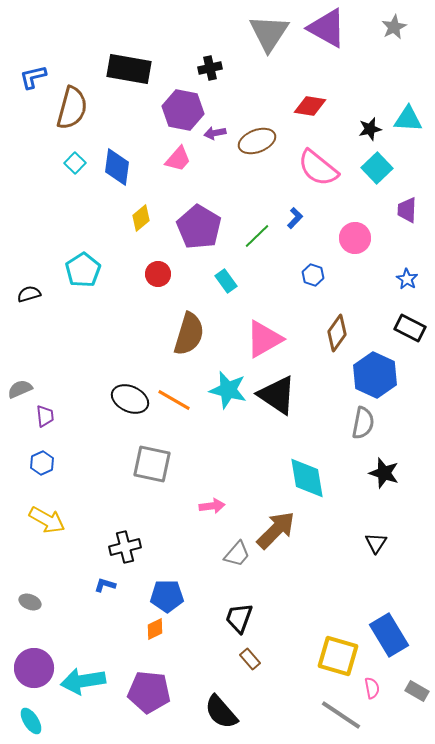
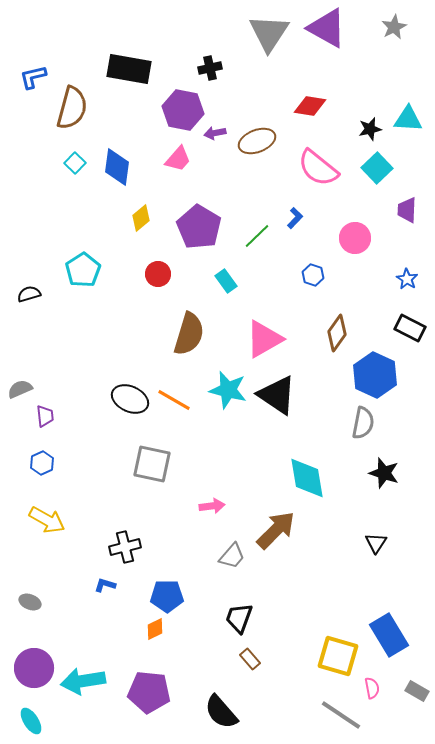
gray trapezoid at (237, 554): moved 5 px left, 2 px down
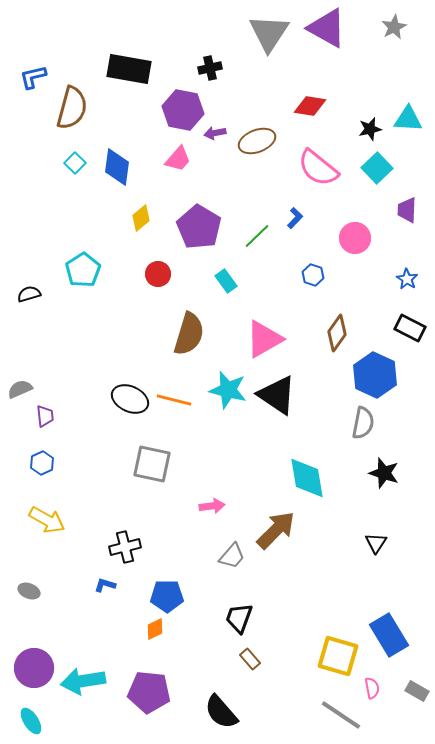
orange line at (174, 400): rotated 16 degrees counterclockwise
gray ellipse at (30, 602): moved 1 px left, 11 px up
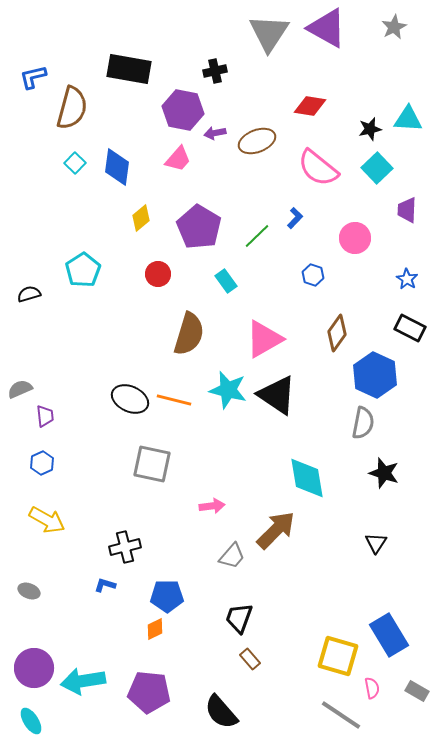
black cross at (210, 68): moved 5 px right, 3 px down
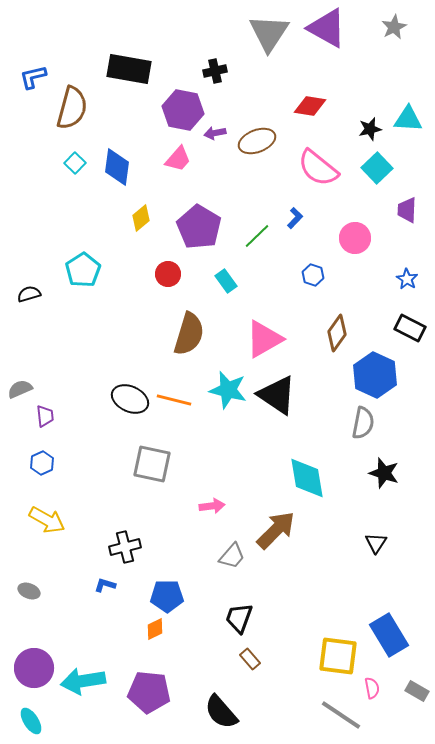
red circle at (158, 274): moved 10 px right
yellow square at (338, 656): rotated 9 degrees counterclockwise
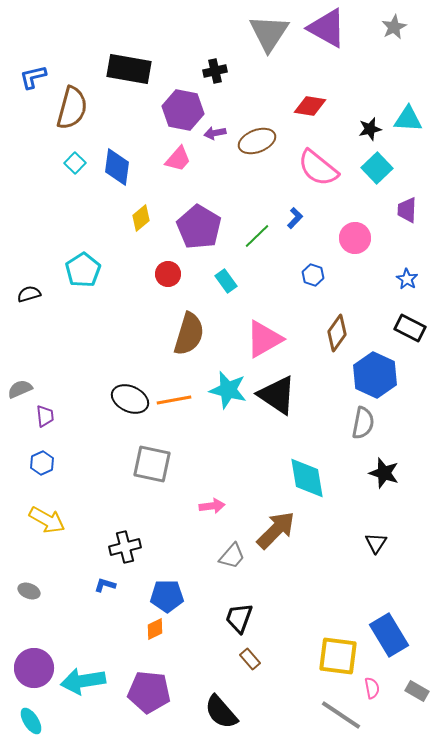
orange line at (174, 400): rotated 24 degrees counterclockwise
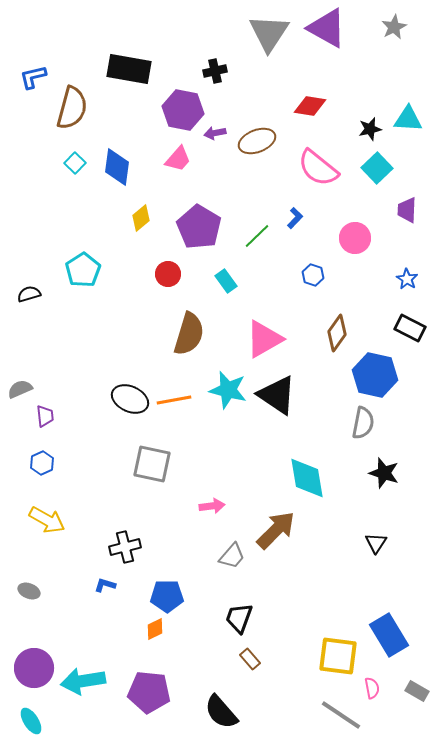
blue hexagon at (375, 375): rotated 12 degrees counterclockwise
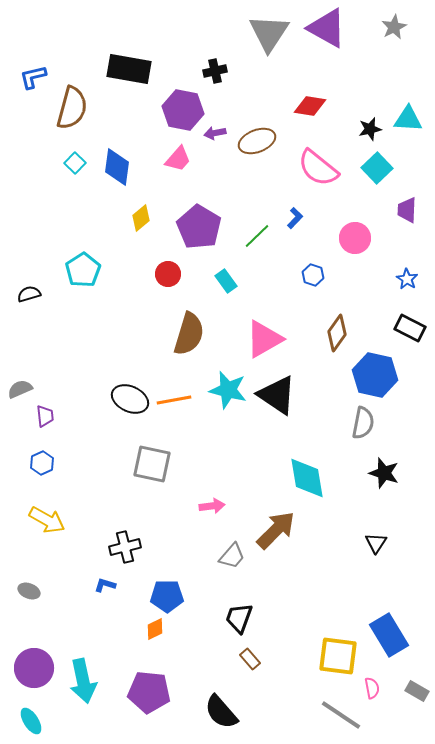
cyan arrow at (83, 681): rotated 93 degrees counterclockwise
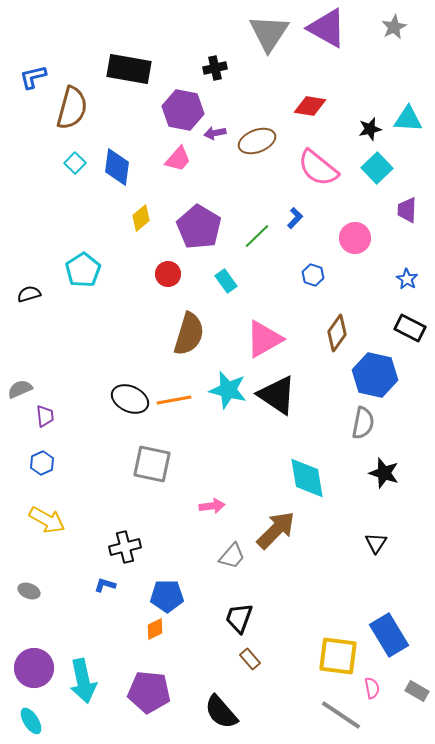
black cross at (215, 71): moved 3 px up
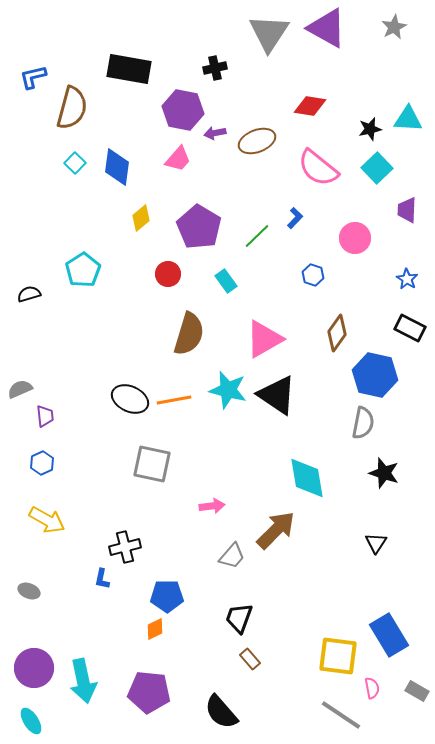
blue L-shape at (105, 585): moved 3 px left, 6 px up; rotated 95 degrees counterclockwise
